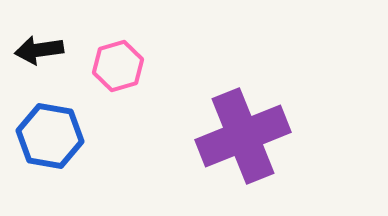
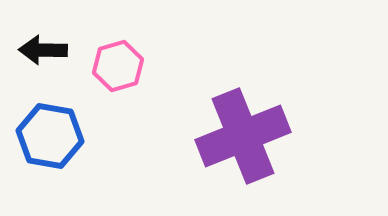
black arrow: moved 4 px right; rotated 9 degrees clockwise
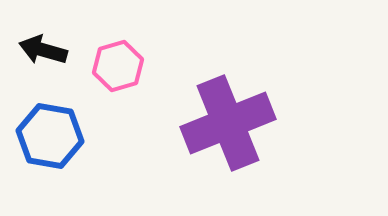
black arrow: rotated 15 degrees clockwise
purple cross: moved 15 px left, 13 px up
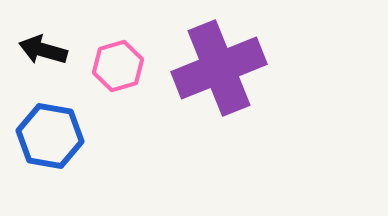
purple cross: moved 9 px left, 55 px up
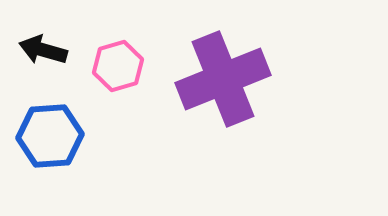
purple cross: moved 4 px right, 11 px down
blue hexagon: rotated 14 degrees counterclockwise
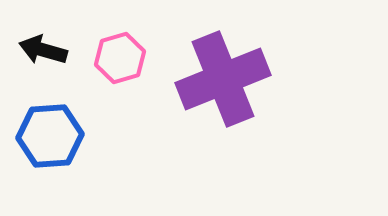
pink hexagon: moved 2 px right, 8 px up
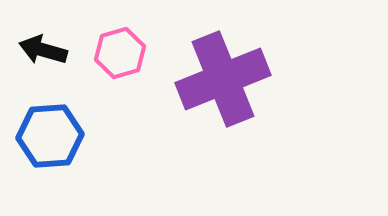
pink hexagon: moved 5 px up
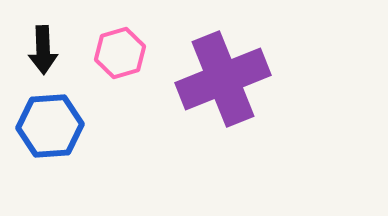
black arrow: rotated 108 degrees counterclockwise
blue hexagon: moved 10 px up
